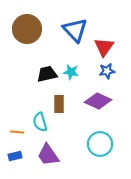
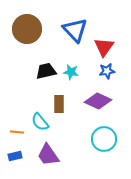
black trapezoid: moved 1 px left, 3 px up
cyan semicircle: rotated 24 degrees counterclockwise
cyan circle: moved 4 px right, 5 px up
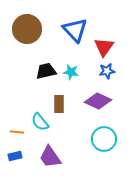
purple trapezoid: moved 2 px right, 2 px down
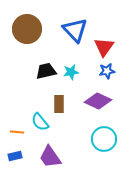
cyan star: rotated 21 degrees counterclockwise
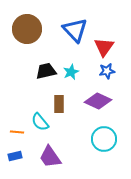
cyan star: rotated 14 degrees counterclockwise
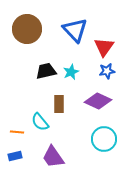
purple trapezoid: moved 3 px right
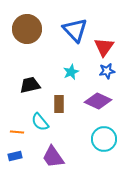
black trapezoid: moved 16 px left, 14 px down
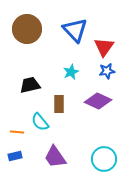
cyan circle: moved 20 px down
purple trapezoid: moved 2 px right
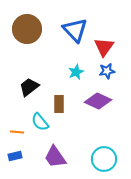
cyan star: moved 5 px right
black trapezoid: moved 1 px left, 2 px down; rotated 25 degrees counterclockwise
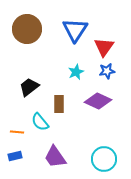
blue triangle: rotated 16 degrees clockwise
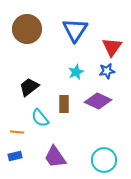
red triangle: moved 8 px right
brown rectangle: moved 5 px right
cyan semicircle: moved 4 px up
cyan circle: moved 1 px down
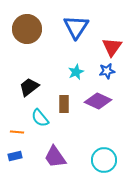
blue triangle: moved 1 px right, 3 px up
